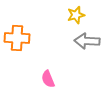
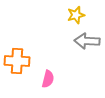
orange cross: moved 23 px down
pink semicircle: rotated 144 degrees counterclockwise
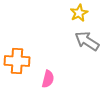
yellow star: moved 3 px right, 2 px up; rotated 12 degrees counterclockwise
gray arrow: rotated 30 degrees clockwise
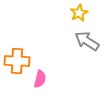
pink semicircle: moved 8 px left
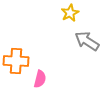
yellow star: moved 9 px left
orange cross: moved 1 px left
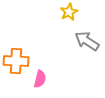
yellow star: moved 1 px left, 1 px up
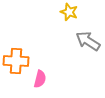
yellow star: rotated 24 degrees counterclockwise
gray arrow: moved 1 px right
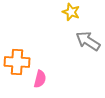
yellow star: moved 2 px right
orange cross: moved 1 px right, 1 px down
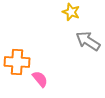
pink semicircle: rotated 54 degrees counterclockwise
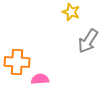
gray arrow: rotated 90 degrees counterclockwise
pink semicircle: rotated 54 degrees counterclockwise
